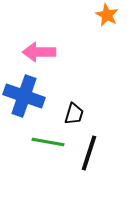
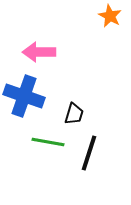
orange star: moved 3 px right, 1 px down
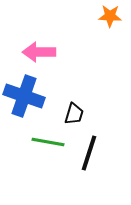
orange star: rotated 25 degrees counterclockwise
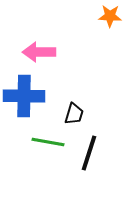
blue cross: rotated 18 degrees counterclockwise
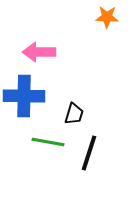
orange star: moved 3 px left, 1 px down
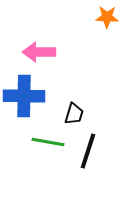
black line: moved 1 px left, 2 px up
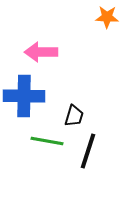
pink arrow: moved 2 px right
black trapezoid: moved 2 px down
green line: moved 1 px left, 1 px up
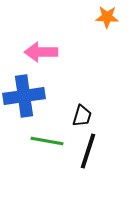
blue cross: rotated 9 degrees counterclockwise
black trapezoid: moved 8 px right
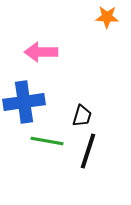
blue cross: moved 6 px down
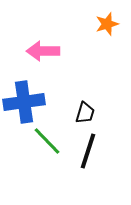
orange star: moved 7 px down; rotated 20 degrees counterclockwise
pink arrow: moved 2 px right, 1 px up
black trapezoid: moved 3 px right, 3 px up
green line: rotated 36 degrees clockwise
